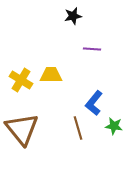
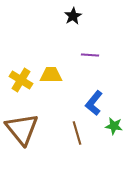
black star: rotated 18 degrees counterclockwise
purple line: moved 2 px left, 6 px down
brown line: moved 1 px left, 5 px down
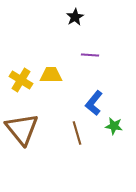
black star: moved 2 px right, 1 px down
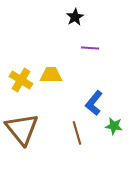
purple line: moved 7 px up
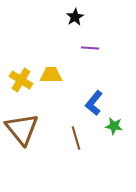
brown line: moved 1 px left, 5 px down
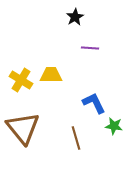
blue L-shape: rotated 115 degrees clockwise
brown triangle: moved 1 px right, 1 px up
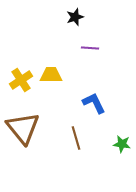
black star: rotated 12 degrees clockwise
yellow cross: rotated 25 degrees clockwise
green star: moved 8 px right, 18 px down
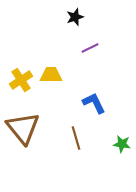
purple line: rotated 30 degrees counterclockwise
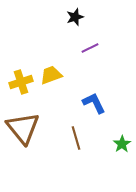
yellow trapezoid: rotated 20 degrees counterclockwise
yellow cross: moved 2 px down; rotated 15 degrees clockwise
green star: rotated 30 degrees clockwise
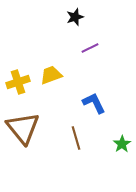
yellow cross: moved 3 px left
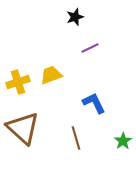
brown triangle: rotated 9 degrees counterclockwise
green star: moved 1 px right, 3 px up
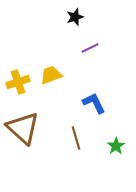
green star: moved 7 px left, 5 px down
